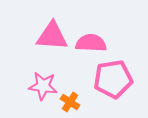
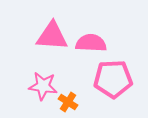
pink pentagon: rotated 6 degrees clockwise
orange cross: moved 2 px left
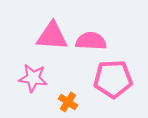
pink semicircle: moved 2 px up
pink star: moved 10 px left, 8 px up
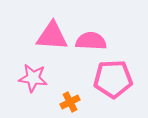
orange cross: moved 2 px right; rotated 30 degrees clockwise
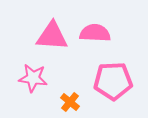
pink semicircle: moved 4 px right, 8 px up
pink pentagon: moved 2 px down
orange cross: rotated 24 degrees counterclockwise
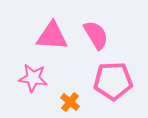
pink semicircle: moved 1 px right, 2 px down; rotated 56 degrees clockwise
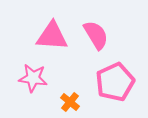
pink pentagon: moved 2 px right, 1 px down; rotated 21 degrees counterclockwise
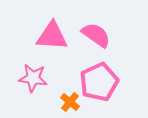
pink semicircle: rotated 24 degrees counterclockwise
pink pentagon: moved 16 px left
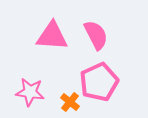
pink semicircle: rotated 28 degrees clockwise
pink star: moved 3 px left, 14 px down
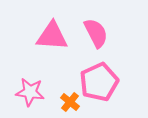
pink semicircle: moved 2 px up
